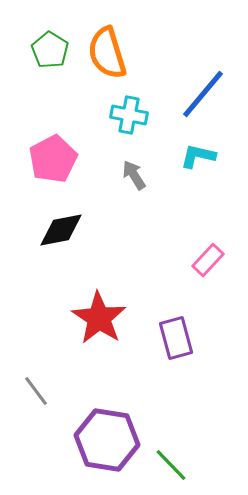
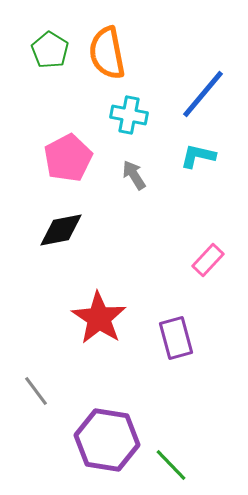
orange semicircle: rotated 6 degrees clockwise
pink pentagon: moved 15 px right, 1 px up
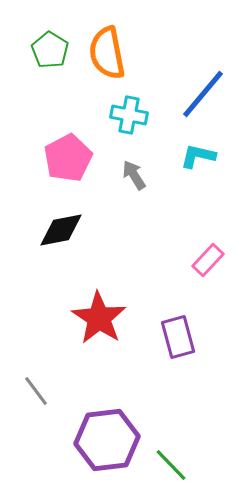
purple rectangle: moved 2 px right, 1 px up
purple hexagon: rotated 16 degrees counterclockwise
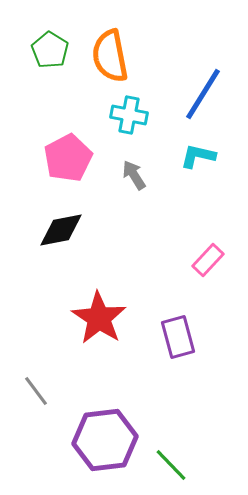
orange semicircle: moved 3 px right, 3 px down
blue line: rotated 8 degrees counterclockwise
purple hexagon: moved 2 px left
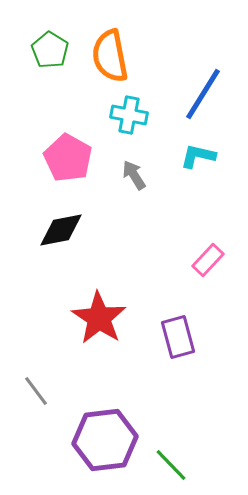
pink pentagon: rotated 15 degrees counterclockwise
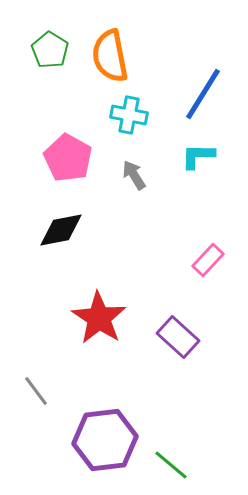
cyan L-shape: rotated 12 degrees counterclockwise
purple rectangle: rotated 33 degrees counterclockwise
green line: rotated 6 degrees counterclockwise
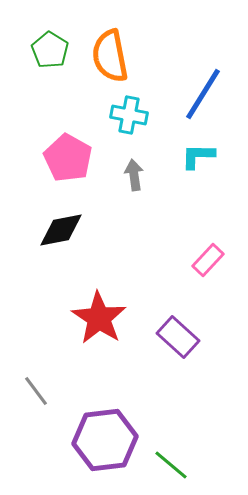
gray arrow: rotated 24 degrees clockwise
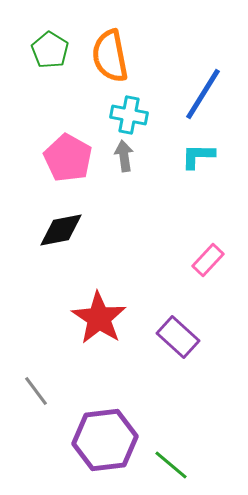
gray arrow: moved 10 px left, 19 px up
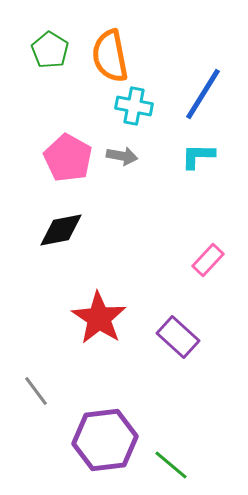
cyan cross: moved 5 px right, 9 px up
gray arrow: moved 2 px left; rotated 108 degrees clockwise
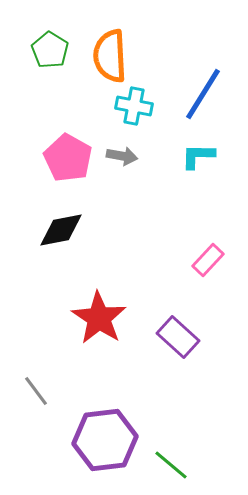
orange semicircle: rotated 8 degrees clockwise
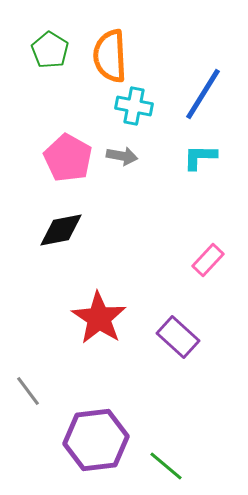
cyan L-shape: moved 2 px right, 1 px down
gray line: moved 8 px left
purple hexagon: moved 9 px left
green line: moved 5 px left, 1 px down
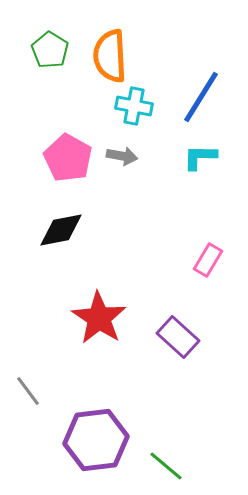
blue line: moved 2 px left, 3 px down
pink rectangle: rotated 12 degrees counterclockwise
